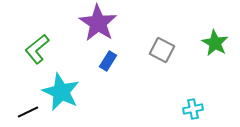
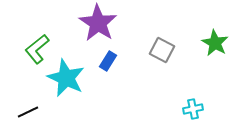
cyan star: moved 5 px right, 14 px up
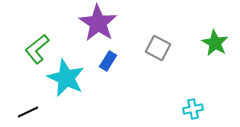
gray square: moved 4 px left, 2 px up
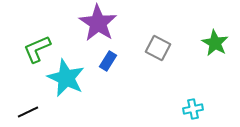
green L-shape: rotated 16 degrees clockwise
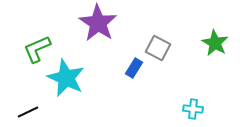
blue rectangle: moved 26 px right, 7 px down
cyan cross: rotated 18 degrees clockwise
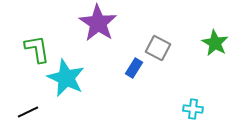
green L-shape: rotated 104 degrees clockwise
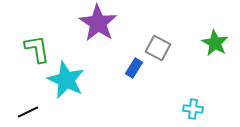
cyan star: moved 2 px down
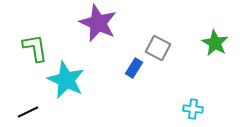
purple star: rotated 9 degrees counterclockwise
green L-shape: moved 2 px left, 1 px up
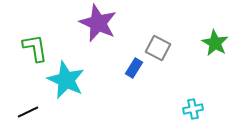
cyan cross: rotated 18 degrees counterclockwise
